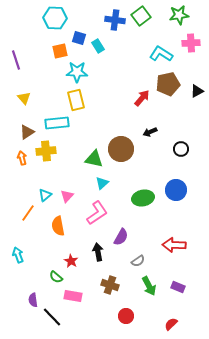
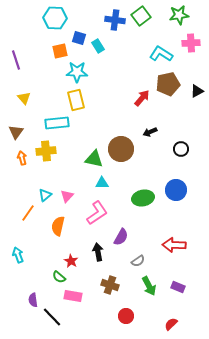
brown triangle at (27, 132): moved 11 px left; rotated 21 degrees counterclockwise
cyan triangle at (102, 183): rotated 40 degrees clockwise
orange semicircle at (58, 226): rotated 24 degrees clockwise
green semicircle at (56, 277): moved 3 px right
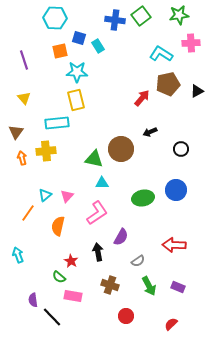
purple line at (16, 60): moved 8 px right
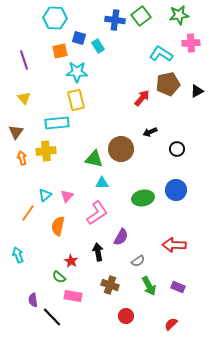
black circle at (181, 149): moved 4 px left
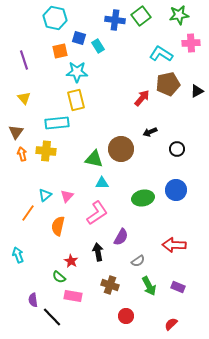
cyan hexagon at (55, 18): rotated 10 degrees clockwise
yellow cross at (46, 151): rotated 12 degrees clockwise
orange arrow at (22, 158): moved 4 px up
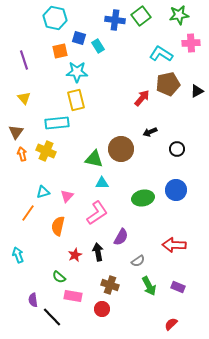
yellow cross at (46, 151): rotated 18 degrees clockwise
cyan triangle at (45, 195): moved 2 px left, 3 px up; rotated 24 degrees clockwise
red star at (71, 261): moved 4 px right, 6 px up; rotated 16 degrees clockwise
red circle at (126, 316): moved 24 px left, 7 px up
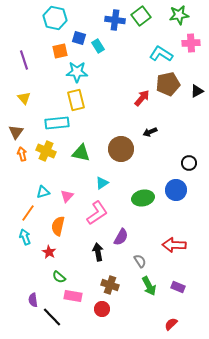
black circle at (177, 149): moved 12 px right, 14 px down
green triangle at (94, 159): moved 13 px left, 6 px up
cyan triangle at (102, 183): rotated 32 degrees counterclockwise
cyan arrow at (18, 255): moved 7 px right, 18 px up
red star at (75, 255): moved 26 px left, 3 px up; rotated 16 degrees counterclockwise
gray semicircle at (138, 261): moved 2 px right; rotated 88 degrees counterclockwise
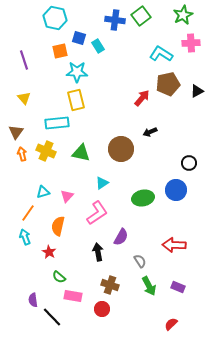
green star at (179, 15): moved 4 px right; rotated 18 degrees counterclockwise
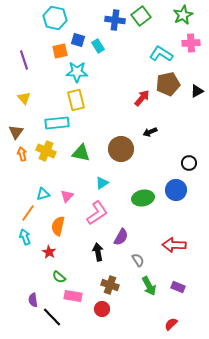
blue square at (79, 38): moved 1 px left, 2 px down
cyan triangle at (43, 192): moved 2 px down
gray semicircle at (140, 261): moved 2 px left, 1 px up
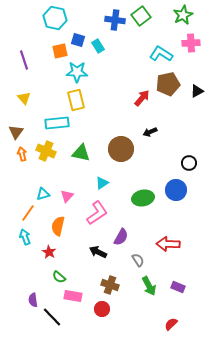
red arrow at (174, 245): moved 6 px left, 1 px up
black arrow at (98, 252): rotated 54 degrees counterclockwise
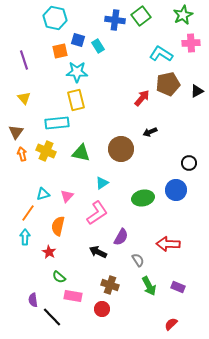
cyan arrow at (25, 237): rotated 21 degrees clockwise
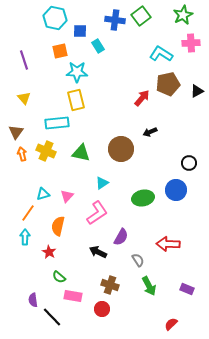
blue square at (78, 40): moved 2 px right, 9 px up; rotated 16 degrees counterclockwise
purple rectangle at (178, 287): moved 9 px right, 2 px down
